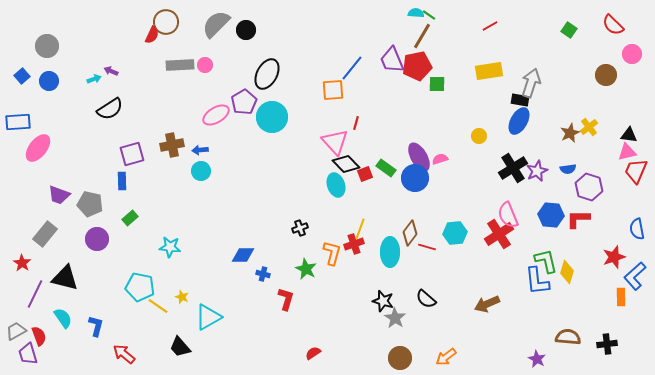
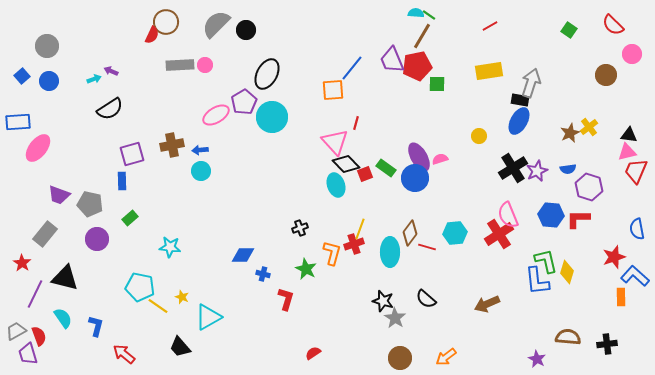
blue L-shape at (635, 276): rotated 84 degrees clockwise
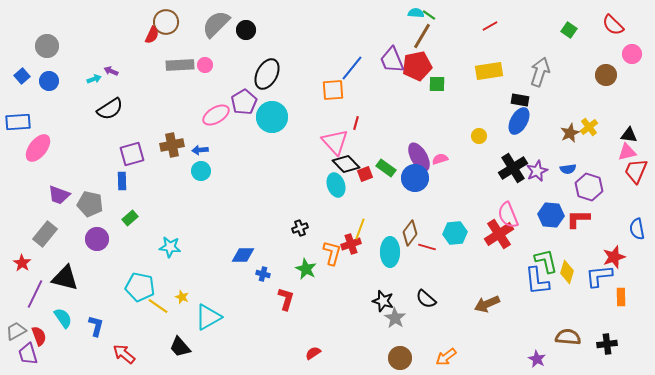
gray arrow at (531, 83): moved 9 px right, 11 px up
red cross at (354, 244): moved 3 px left
blue L-shape at (635, 276): moved 36 px left; rotated 48 degrees counterclockwise
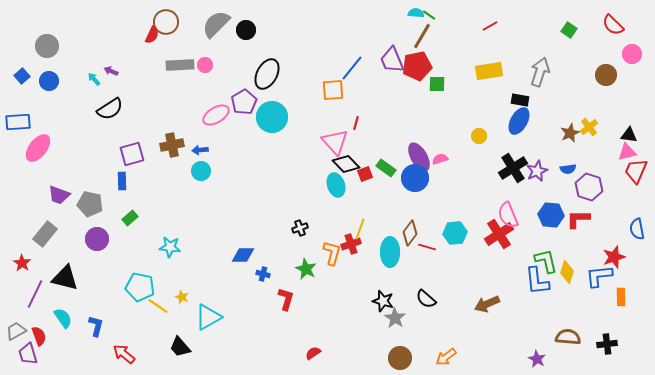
cyan arrow at (94, 79): rotated 112 degrees counterclockwise
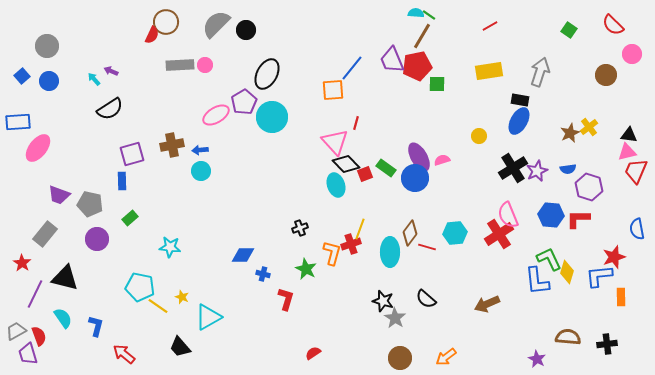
pink semicircle at (440, 159): moved 2 px right, 1 px down
green L-shape at (546, 261): moved 3 px right, 2 px up; rotated 12 degrees counterclockwise
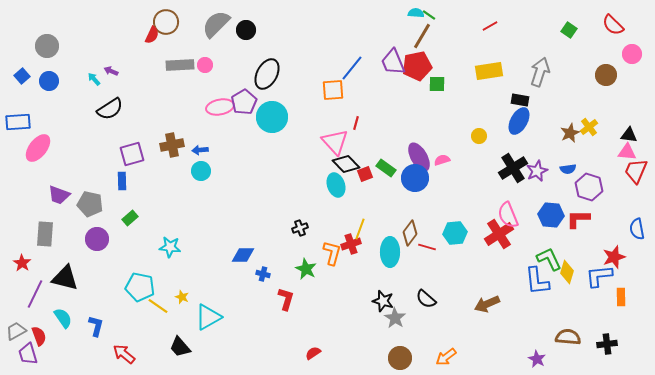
purple trapezoid at (392, 60): moved 1 px right, 2 px down
pink ellipse at (216, 115): moved 4 px right, 8 px up; rotated 20 degrees clockwise
pink triangle at (627, 152): rotated 18 degrees clockwise
gray rectangle at (45, 234): rotated 35 degrees counterclockwise
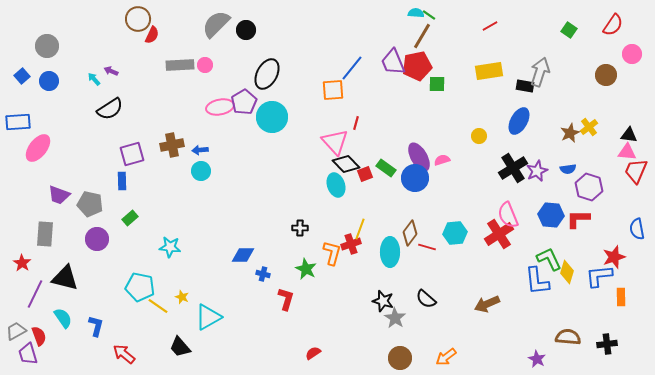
brown circle at (166, 22): moved 28 px left, 3 px up
red semicircle at (613, 25): rotated 100 degrees counterclockwise
black rectangle at (520, 100): moved 5 px right, 14 px up
black cross at (300, 228): rotated 21 degrees clockwise
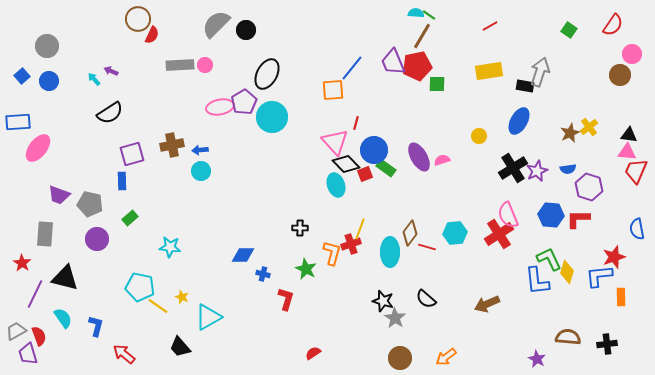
brown circle at (606, 75): moved 14 px right
black semicircle at (110, 109): moved 4 px down
blue circle at (415, 178): moved 41 px left, 28 px up
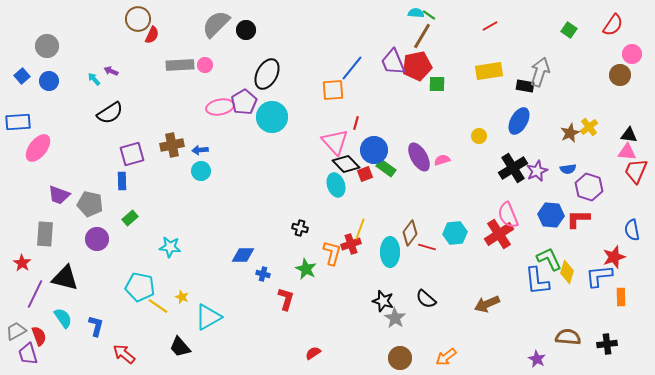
black cross at (300, 228): rotated 14 degrees clockwise
blue semicircle at (637, 229): moved 5 px left, 1 px down
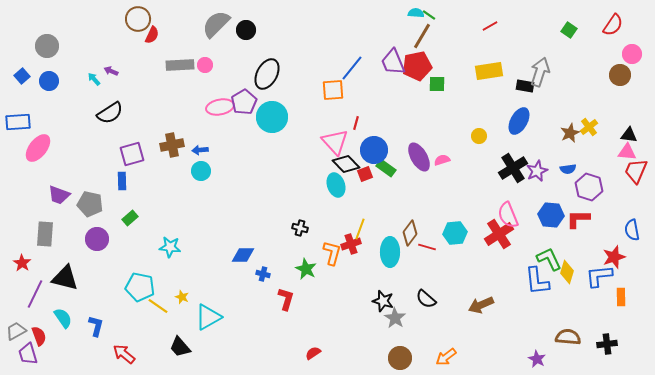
brown arrow at (487, 304): moved 6 px left, 1 px down
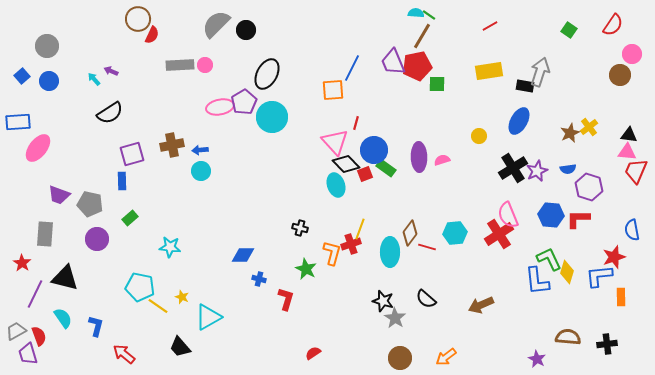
blue line at (352, 68): rotated 12 degrees counterclockwise
purple ellipse at (419, 157): rotated 28 degrees clockwise
blue cross at (263, 274): moved 4 px left, 5 px down
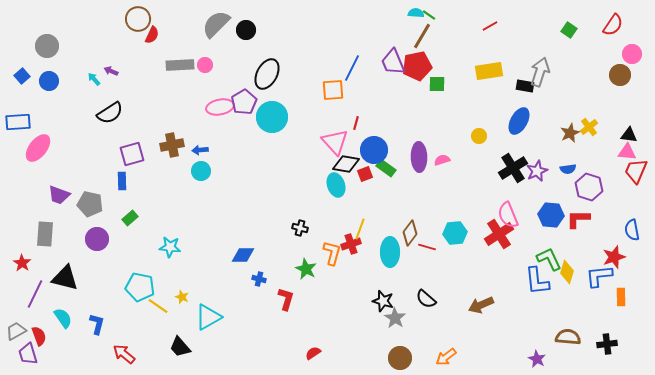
black diamond at (346, 164): rotated 36 degrees counterclockwise
blue L-shape at (96, 326): moved 1 px right, 2 px up
